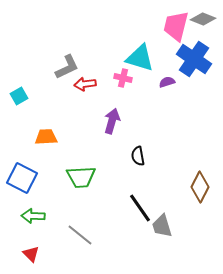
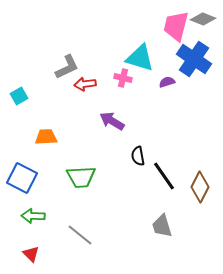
purple arrow: rotated 75 degrees counterclockwise
black line: moved 24 px right, 32 px up
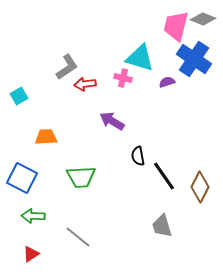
gray L-shape: rotated 8 degrees counterclockwise
gray line: moved 2 px left, 2 px down
red triangle: rotated 42 degrees clockwise
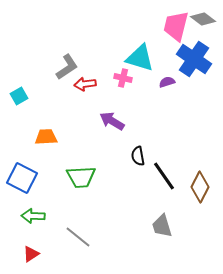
gray diamond: rotated 15 degrees clockwise
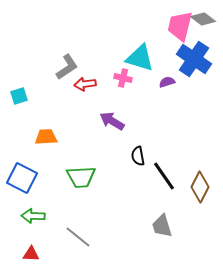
pink trapezoid: moved 4 px right
cyan square: rotated 12 degrees clockwise
red triangle: rotated 36 degrees clockwise
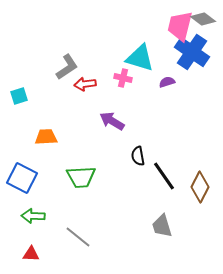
blue cross: moved 2 px left, 7 px up
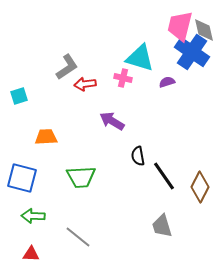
gray diamond: moved 1 px right, 11 px down; rotated 40 degrees clockwise
blue square: rotated 12 degrees counterclockwise
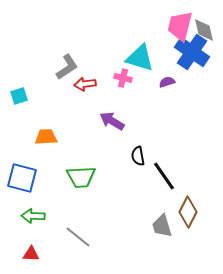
brown diamond: moved 12 px left, 25 px down
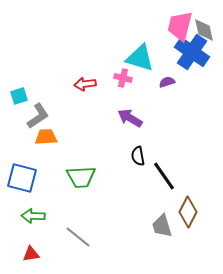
gray L-shape: moved 29 px left, 49 px down
purple arrow: moved 18 px right, 3 px up
red triangle: rotated 12 degrees counterclockwise
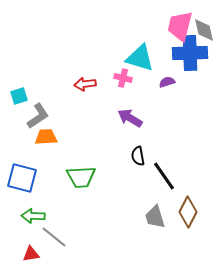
blue cross: moved 2 px left, 1 px down; rotated 36 degrees counterclockwise
gray trapezoid: moved 7 px left, 9 px up
gray line: moved 24 px left
